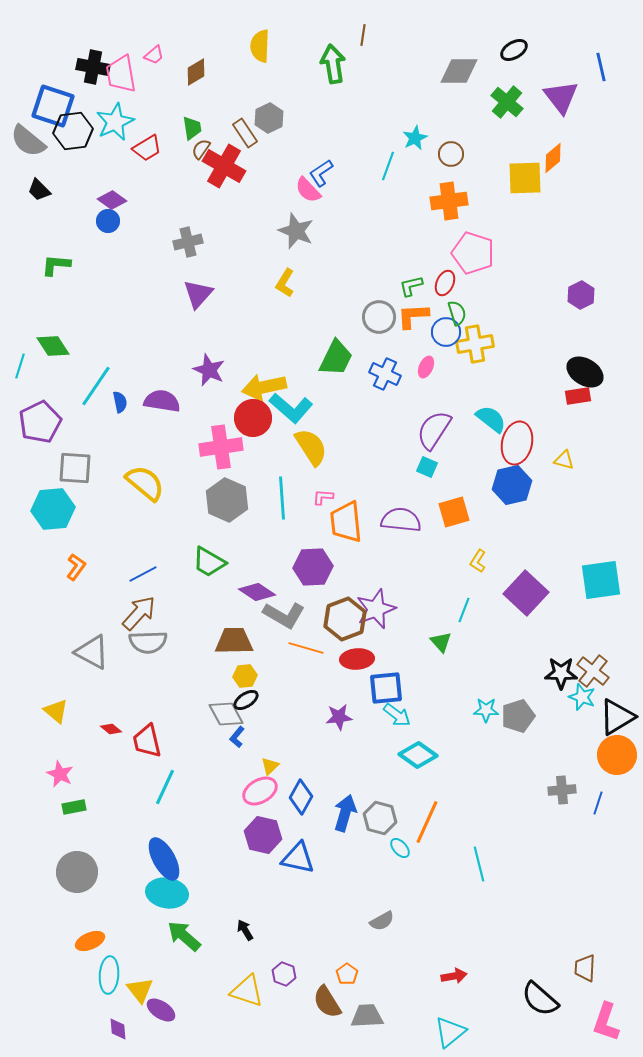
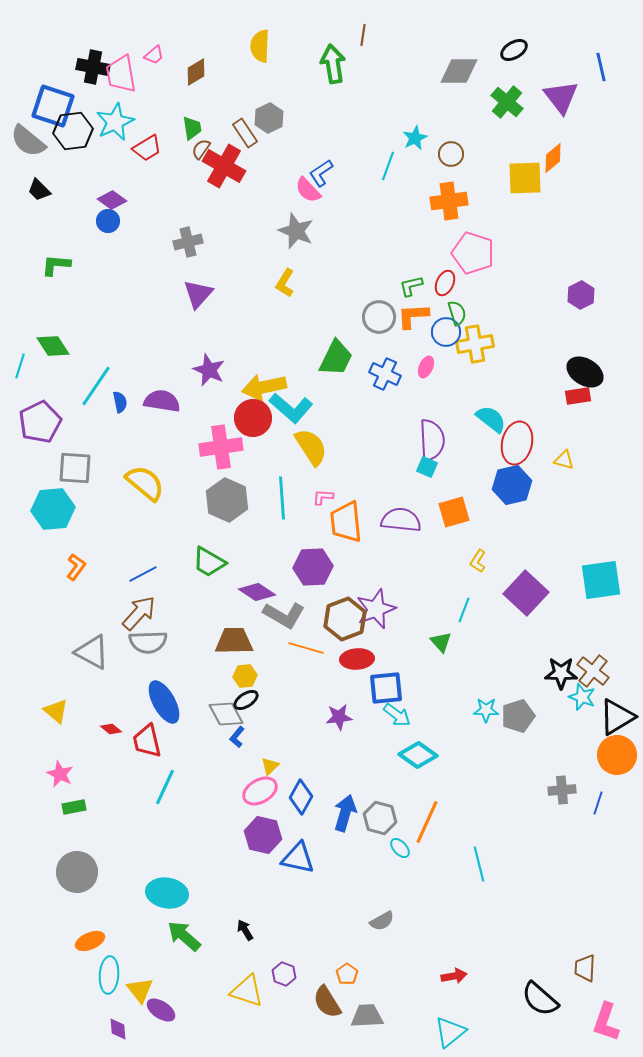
purple semicircle at (434, 430): moved 2 px left, 10 px down; rotated 144 degrees clockwise
blue ellipse at (164, 859): moved 157 px up
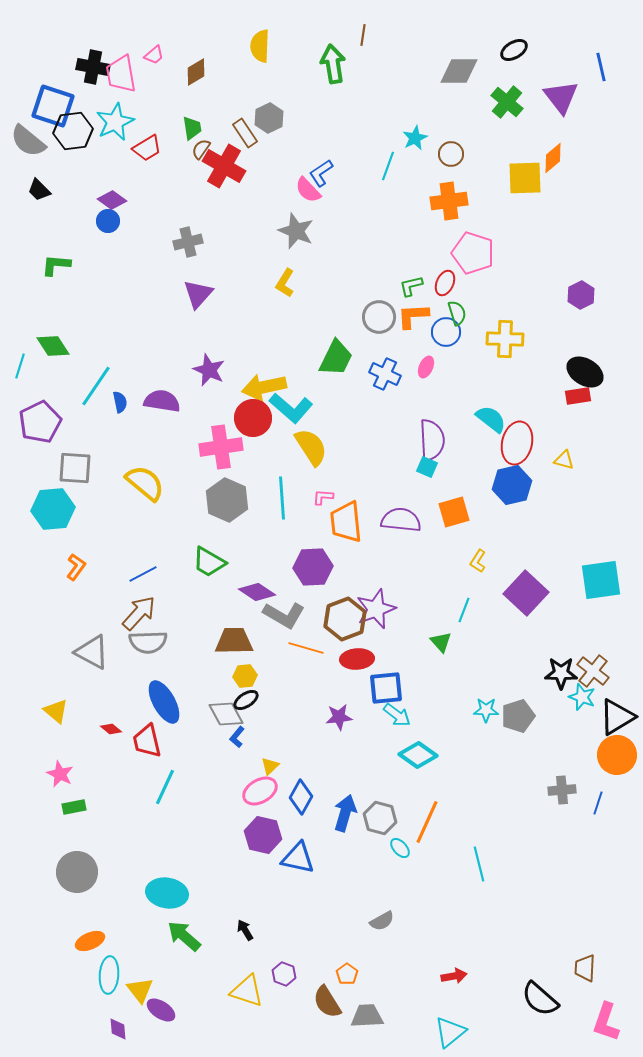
yellow cross at (475, 344): moved 30 px right, 5 px up; rotated 12 degrees clockwise
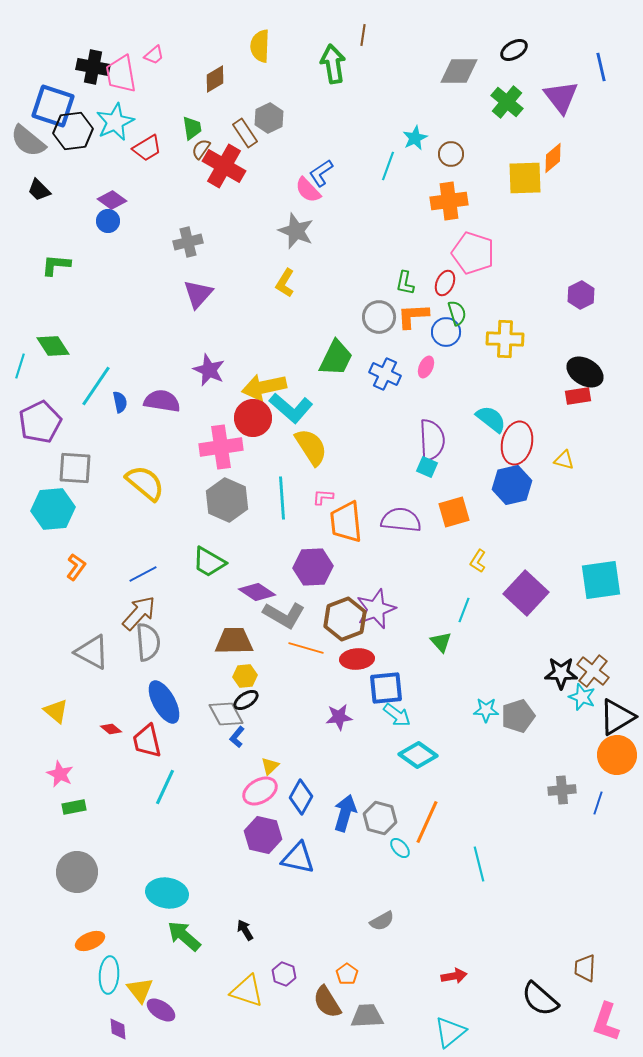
brown diamond at (196, 72): moved 19 px right, 7 px down
green L-shape at (411, 286): moved 6 px left, 3 px up; rotated 65 degrees counterclockwise
gray semicircle at (148, 642): rotated 93 degrees counterclockwise
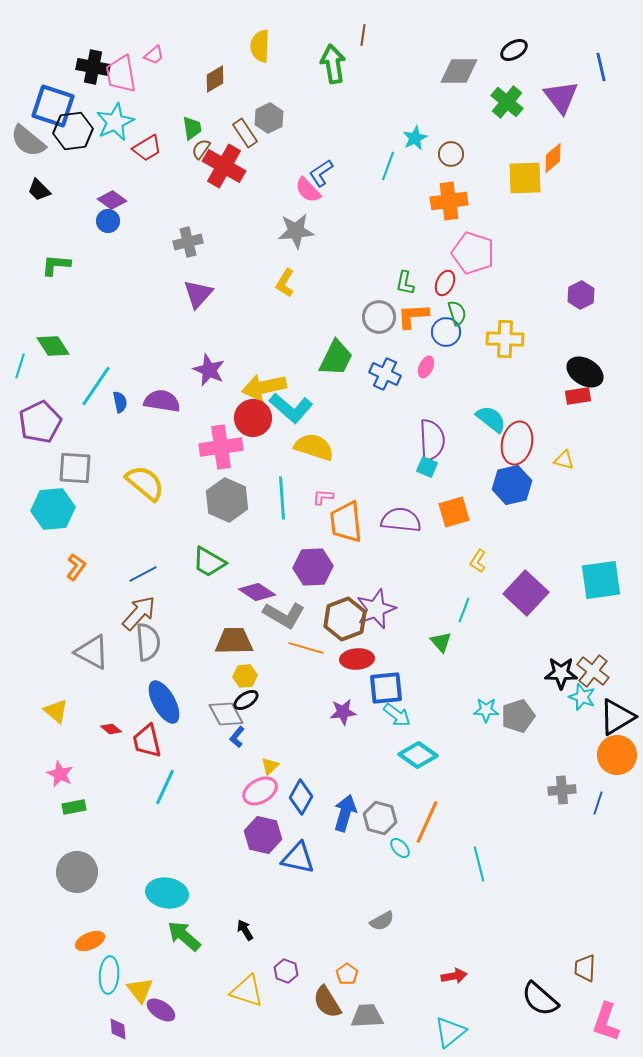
gray star at (296, 231): rotated 27 degrees counterclockwise
yellow semicircle at (311, 447): moved 3 px right; rotated 39 degrees counterclockwise
purple star at (339, 717): moved 4 px right, 5 px up
purple hexagon at (284, 974): moved 2 px right, 3 px up
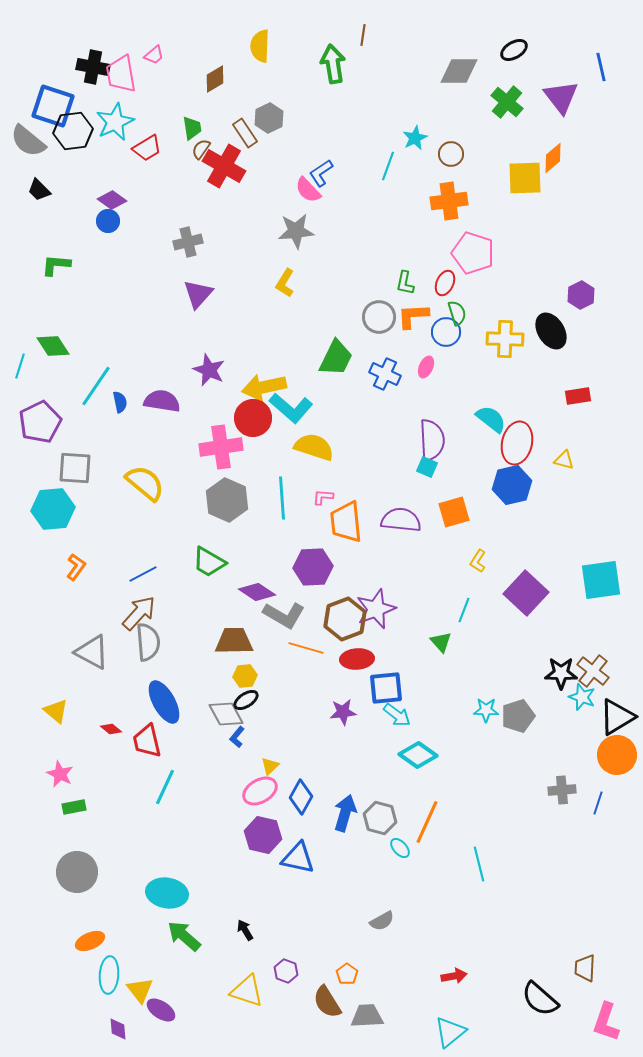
black ellipse at (585, 372): moved 34 px left, 41 px up; rotated 27 degrees clockwise
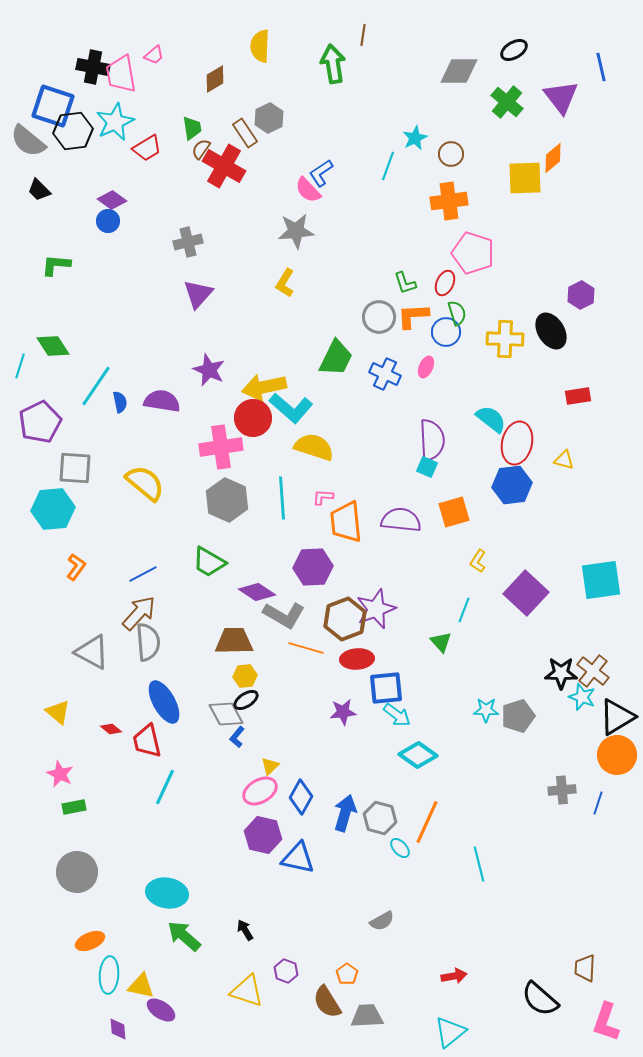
green L-shape at (405, 283): rotated 30 degrees counterclockwise
blue hexagon at (512, 485): rotated 6 degrees clockwise
yellow triangle at (56, 711): moved 2 px right, 1 px down
yellow triangle at (140, 990): moved 1 px right, 4 px up; rotated 40 degrees counterclockwise
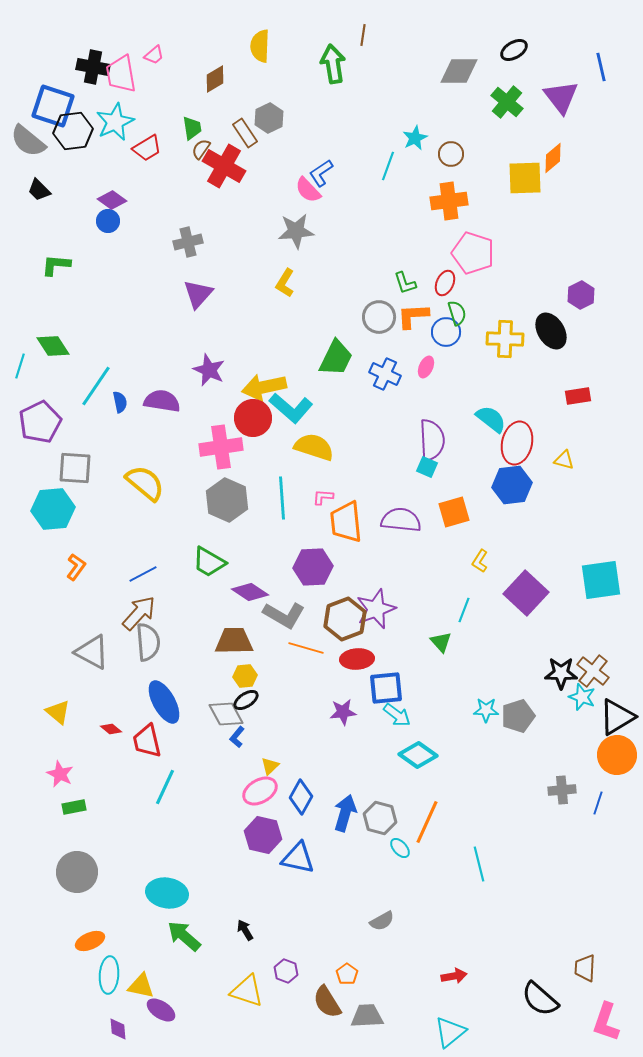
yellow L-shape at (478, 561): moved 2 px right
purple diamond at (257, 592): moved 7 px left
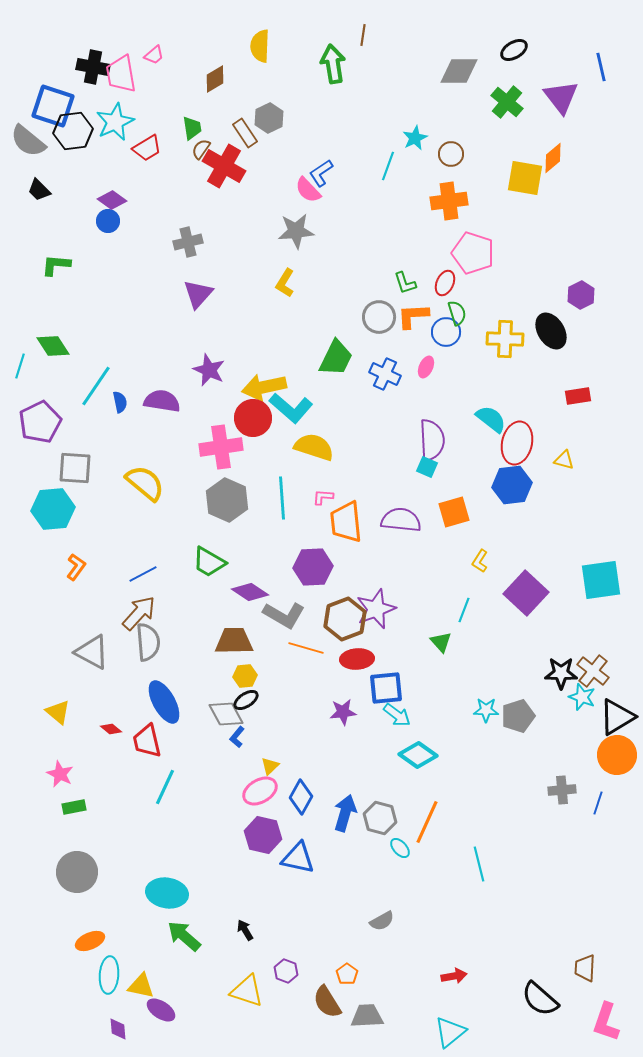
yellow square at (525, 178): rotated 12 degrees clockwise
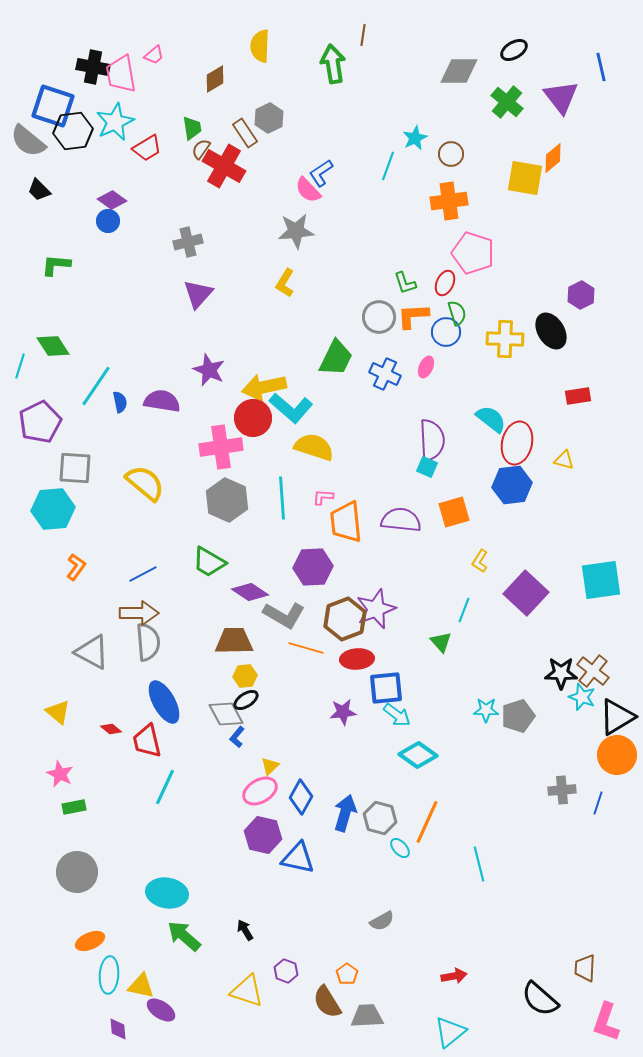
brown arrow at (139, 613): rotated 48 degrees clockwise
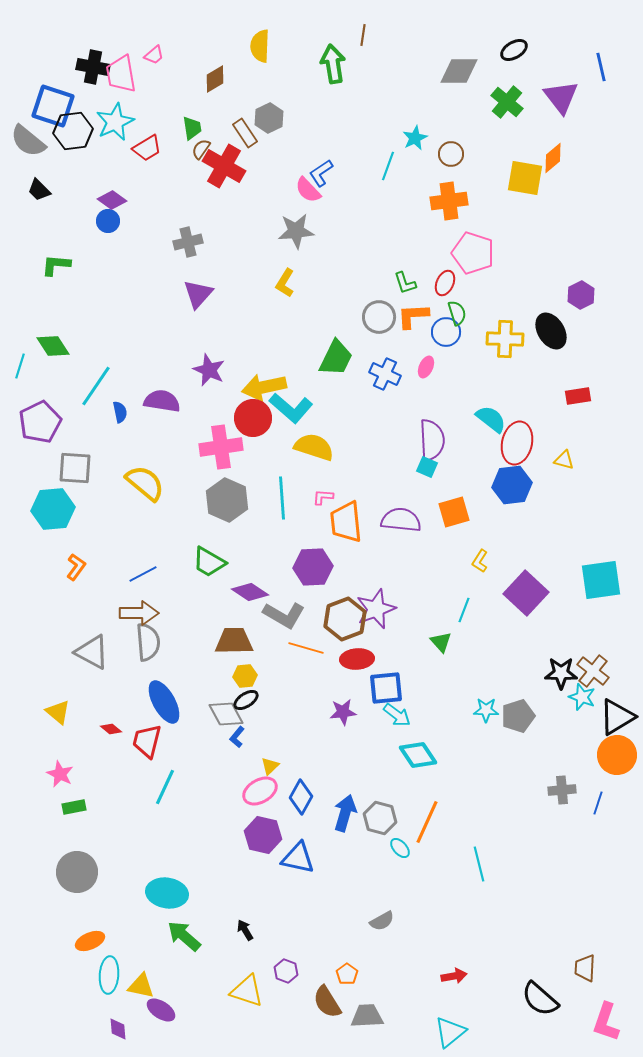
blue semicircle at (120, 402): moved 10 px down
red trapezoid at (147, 741): rotated 27 degrees clockwise
cyan diamond at (418, 755): rotated 21 degrees clockwise
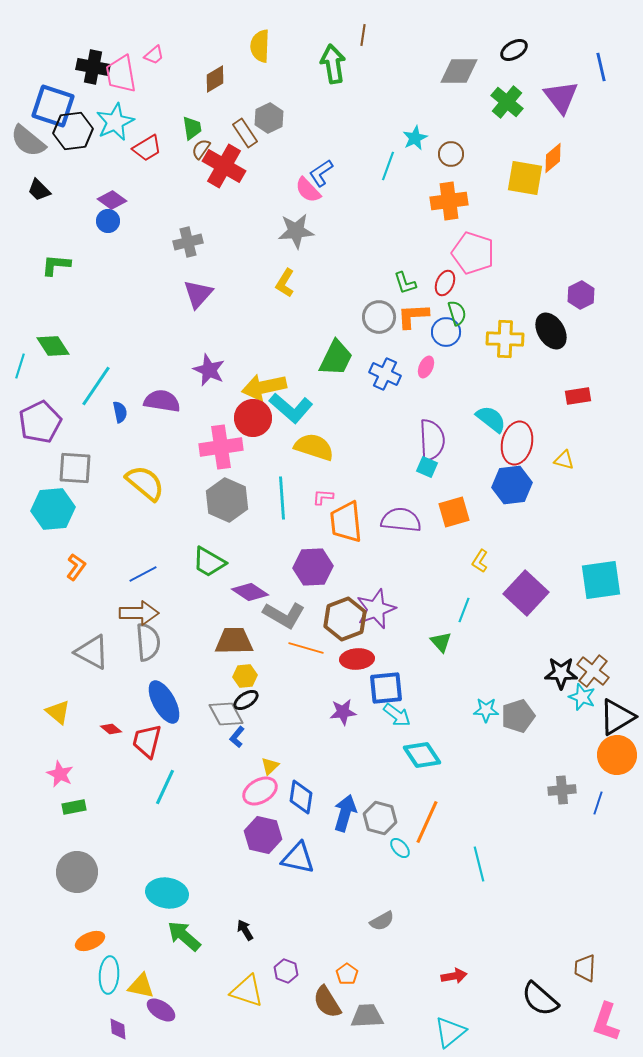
cyan diamond at (418, 755): moved 4 px right
blue diamond at (301, 797): rotated 20 degrees counterclockwise
